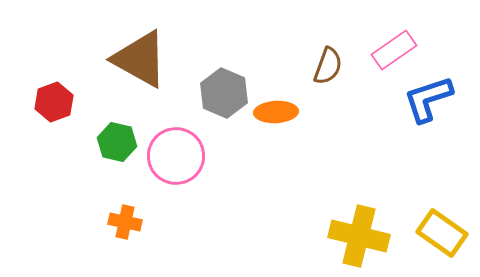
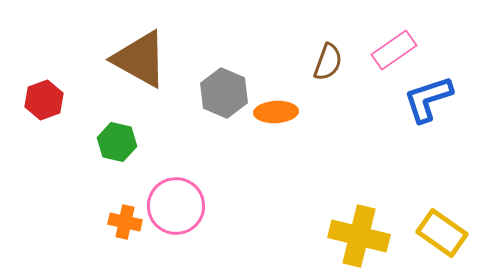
brown semicircle: moved 4 px up
red hexagon: moved 10 px left, 2 px up
pink circle: moved 50 px down
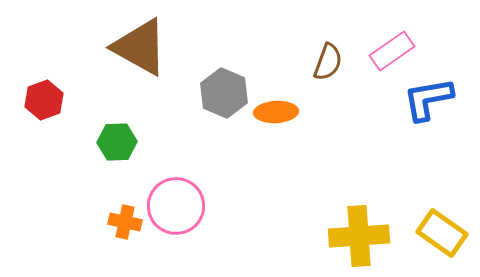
pink rectangle: moved 2 px left, 1 px down
brown triangle: moved 12 px up
blue L-shape: rotated 8 degrees clockwise
green hexagon: rotated 15 degrees counterclockwise
yellow cross: rotated 18 degrees counterclockwise
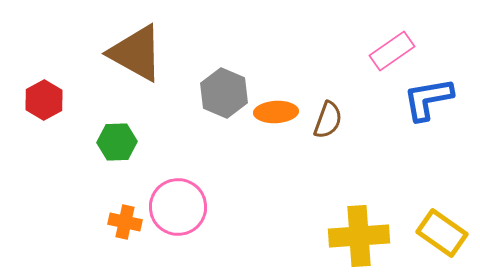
brown triangle: moved 4 px left, 6 px down
brown semicircle: moved 58 px down
red hexagon: rotated 9 degrees counterclockwise
pink circle: moved 2 px right, 1 px down
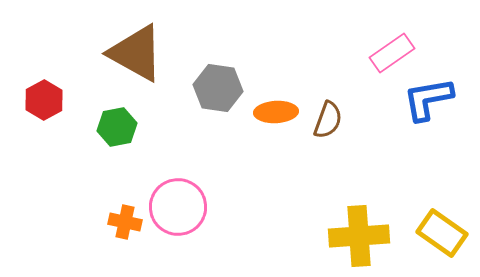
pink rectangle: moved 2 px down
gray hexagon: moved 6 px left, 5 px up; rotated 15 degrees counterclockwise
green hexagon: moved 15 px up; rotated 9 degrees counterclockwise
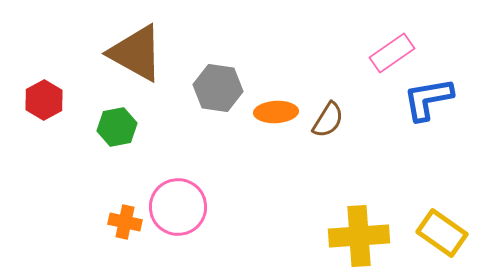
brown semicircle: rotated 12 degrees clockwise
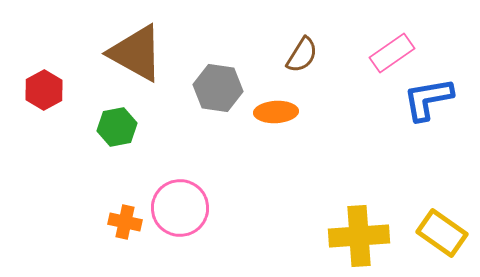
red hexagon: moved 10 px up
brown semicircle: moved 26 px left, 65 px up
pink circle: moved 2 px right, 1 px down
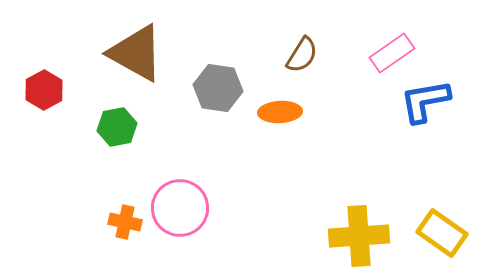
blue L-shape: moved 3 px left, 2 px down
orange ellipse: moved 4 px right
